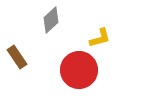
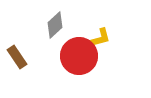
gray diamond: moved 4 px right, 5 px down
red circle: moved 14 px up
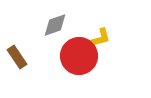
gray diamond: rotated 24 degrees clockwise
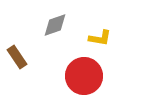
yellow L-shape: rotated 25 degrees clockwise
red circle: moved 5 px right, 20 px down
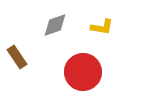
yellow L-shape: moved 2 px right, 11 px up
red circle: moved 1 px left, 4 px up
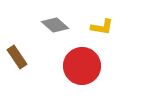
gray diamond: rotated 60 degrees clockwise
red circle: moved 1 px left, 6 px up
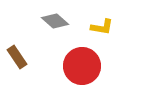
gray diamond: moved 4 px up
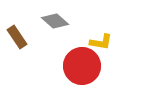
yellow L-shape: moved 1 px left, 15 px down
brown rectangle: moved 20 px up
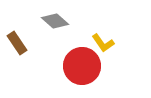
brown rectangle: moved 6 px down
yellow L-shape: moved 2 px right, 1 px down; rotated 45 degrees clockwise
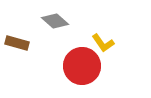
brown rectangle: rotated 40 degrees counterclockwise
